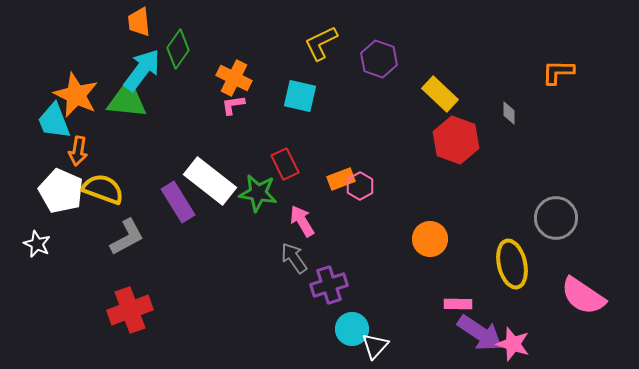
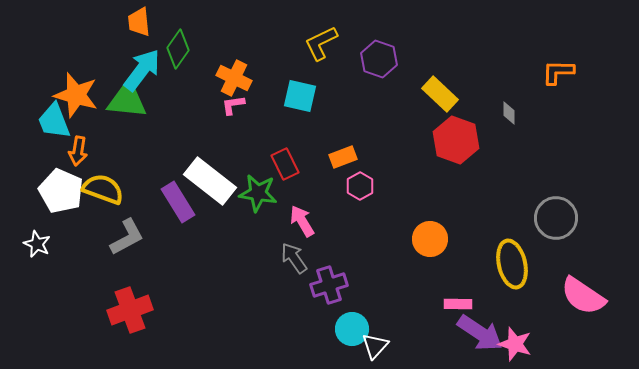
orange star: rotated 9 degrees counterclockwise
orange rectangle: moved 2 px right, 22 px up
pink star: moved 2 px right
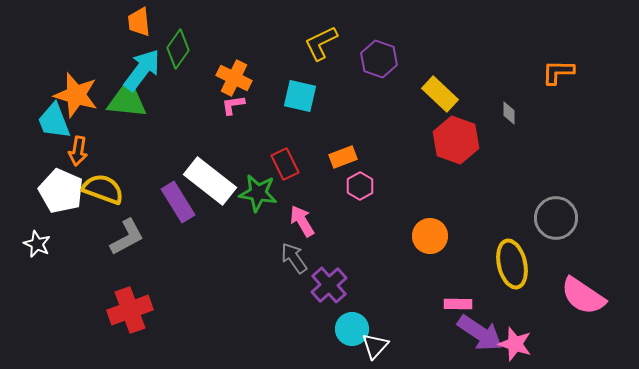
orange circle: moved 3 px up
purple cross: rotated 24 degrees counterclockwise
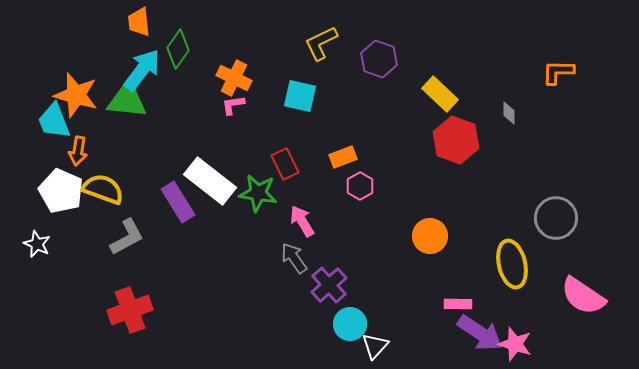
cyan circle: moved 2 px left, 5 px up
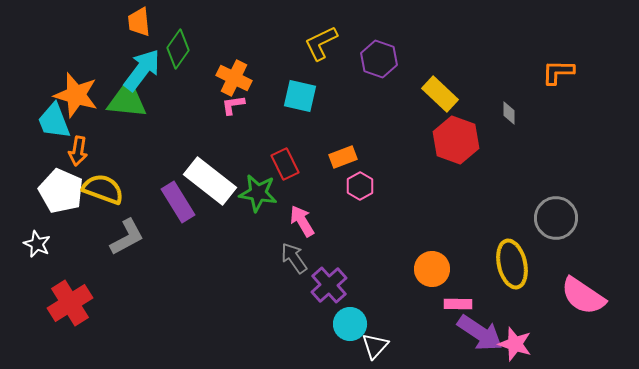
orange circle: moved 2 px right, 33 px down
red cross: moved 60 px left, 7 px up; rotated 12 degrees counterclockwise
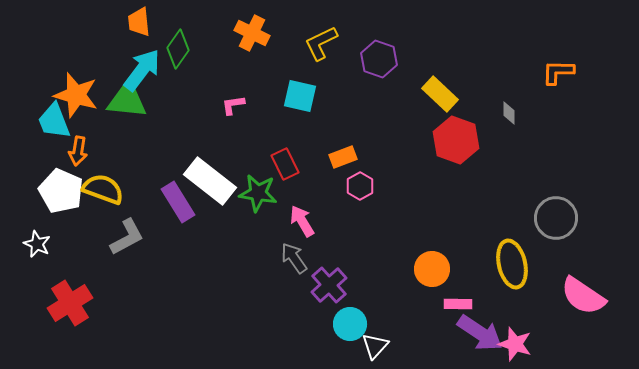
orange cross: moved 18 px right, 45 px up
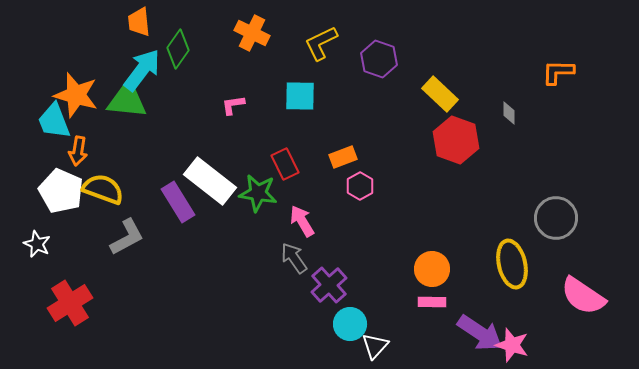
cyan square: rotated 12 degrees counterclockwise
pink rectangle: moved 26 px left, 2 px up
pink star: moved 3 px left, 1 px down
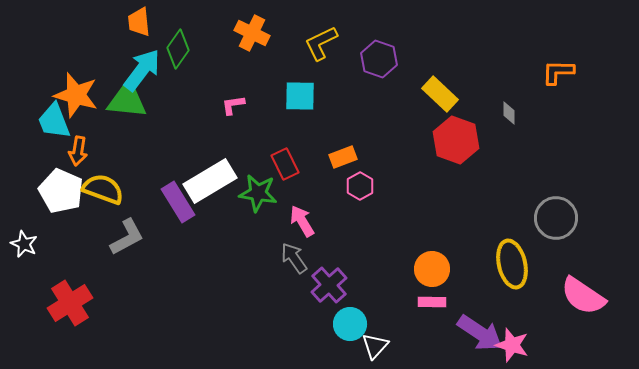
white rectangle: rotated 69 degrees counterclockwise
white star: moved 13 px left
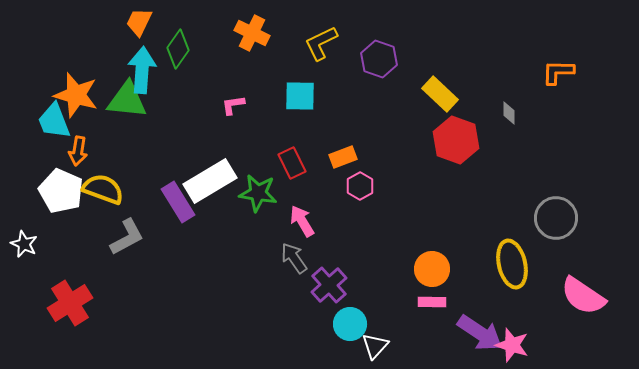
orange trapezoid: rotated 32 degrees clockwise
cyan arrow: rotated 33 degrees counterclockwise
red rectangle: moved 7 px right, 1 px up
